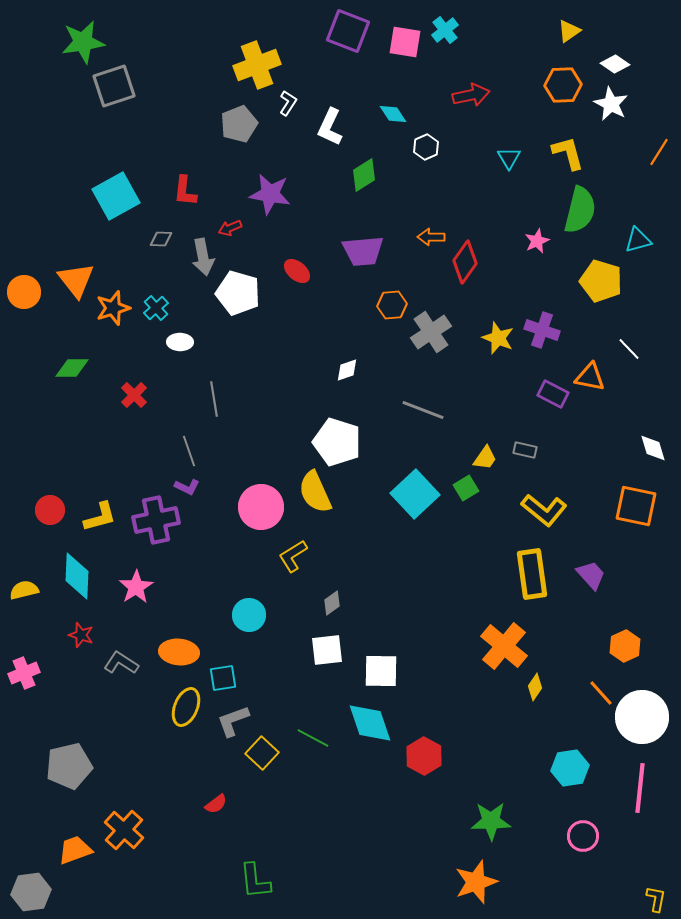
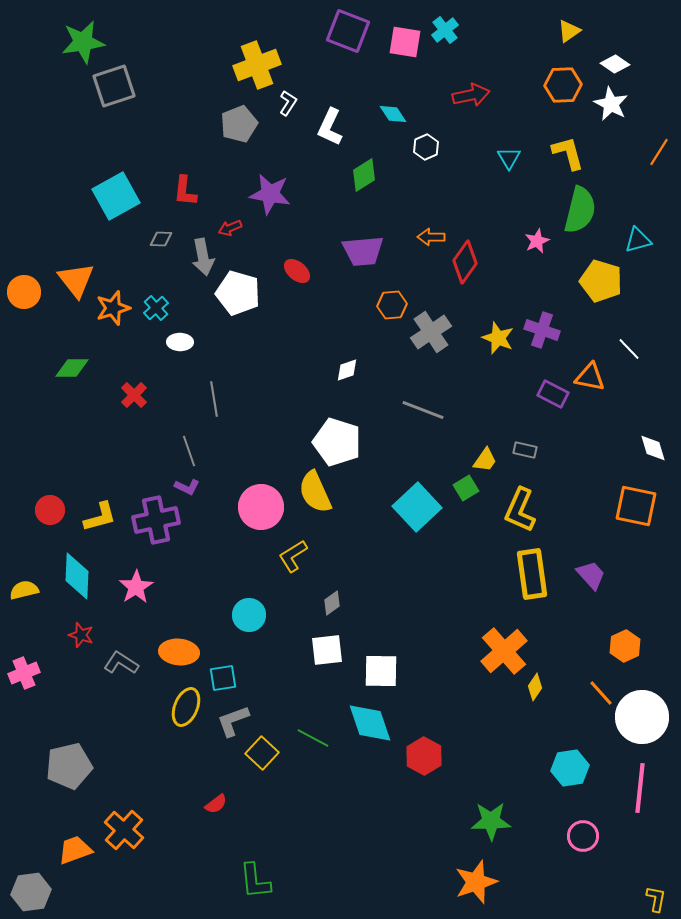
yellow trapezoid at (485, 458): moved 2 px down
cyan square at (415, 494): moved 2 px right, 13 px down
yellow L-shape at (544, 510): moved 24 px left; rotated 75 degrees clockwise
orange cross at (504, 646): moved 5 px down; rotated 9 degrees clockwise
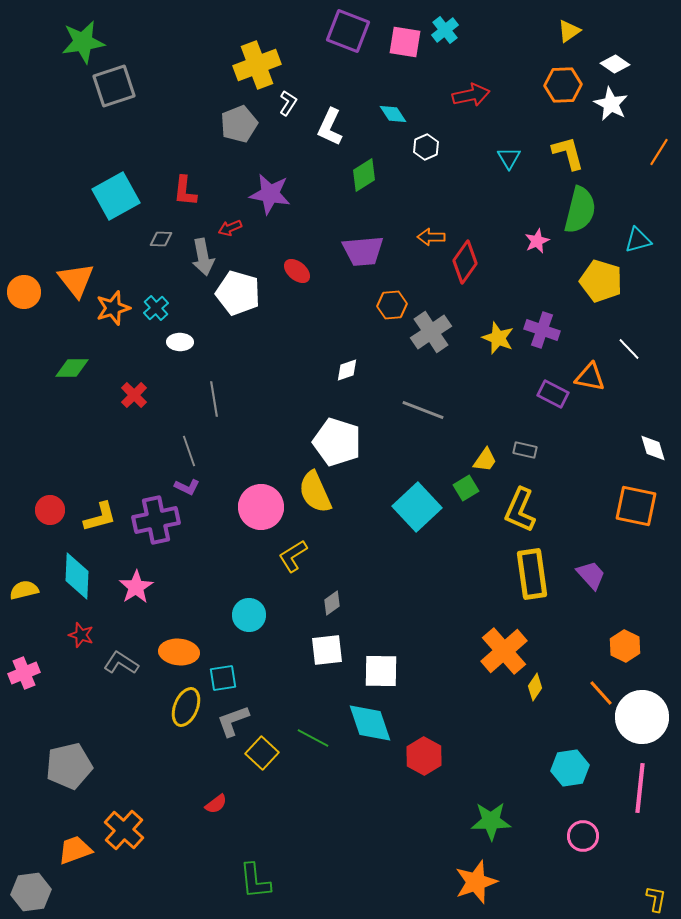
orange hexagon at (625, 646): rotated 8 degrees counterclockwise
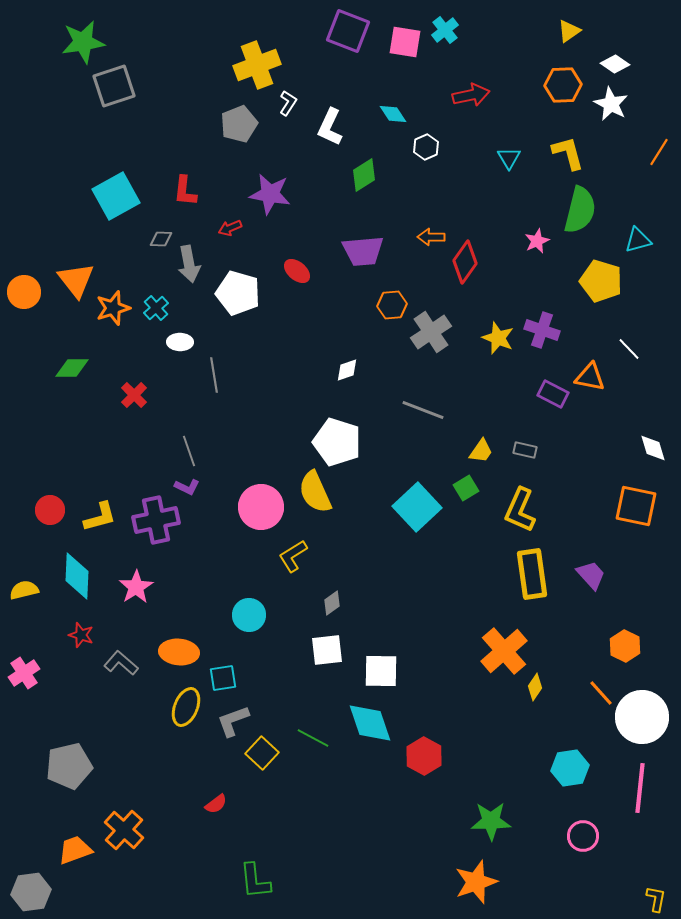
gray arrow at (203, 257): moved 14 px left, 7 px down
gray line at (214, 399): moved 24 px up
yellow trapezoid at (485, 460): moved 4 px left, 9 px up
gray L-shape at (121, 663): rotated 8 degrees clockwise
pink cross at (24, 673): rotated 12 degrees counterclockwise
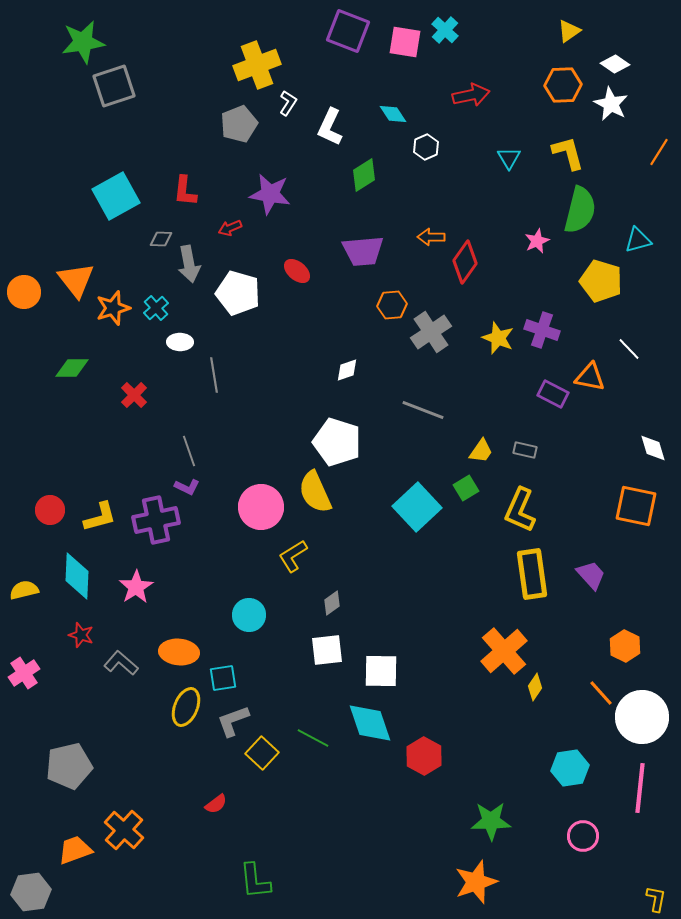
cyan cross at (445, 30): rotated 8 degrees counterclockwise
